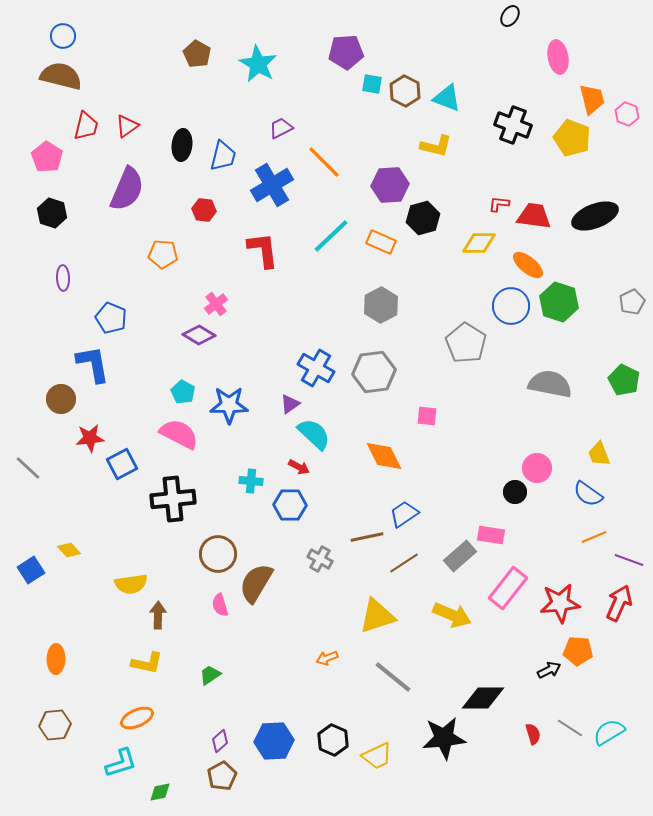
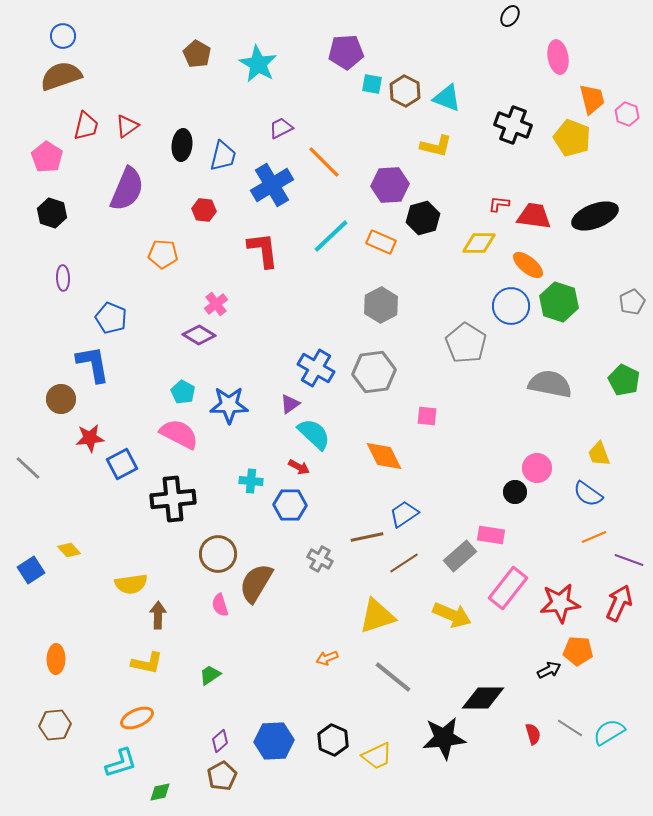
brown semicircle at (61, 76): rotated 33 degrees counterclockwise
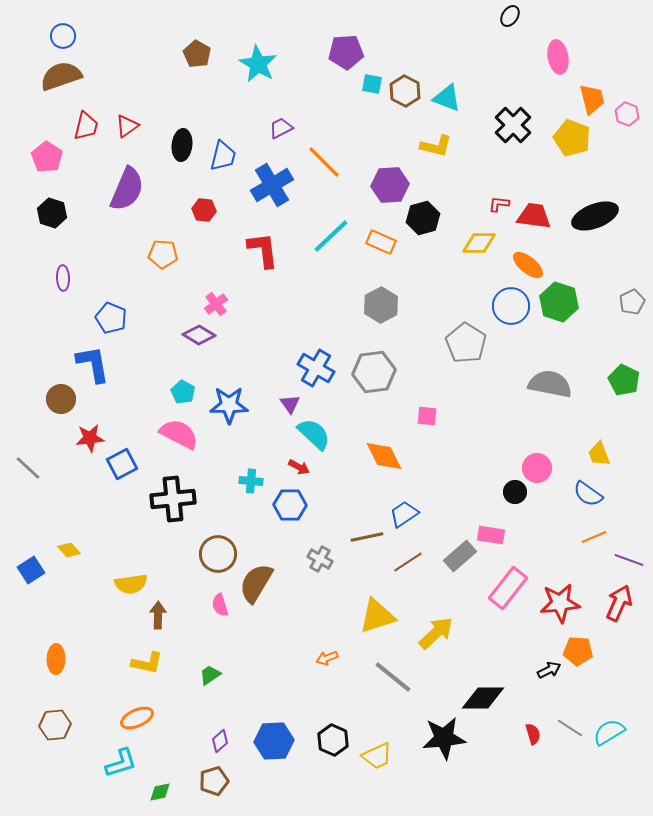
black cross at (513, 125): rotated 24 degrees clockwise
purple triangle at (290, 404): rotated 30 degrees counterclockwise
brown line at (404, 563): moved 4 px right, 1 px up
yellow arrow at (452, 615): moved 16 px left, 18 px down; rotated 66 degrees counterclockwise
brown pentagon at (222, 776): moved 8 px left, 5 px down; rotated 12 degrees clockwise
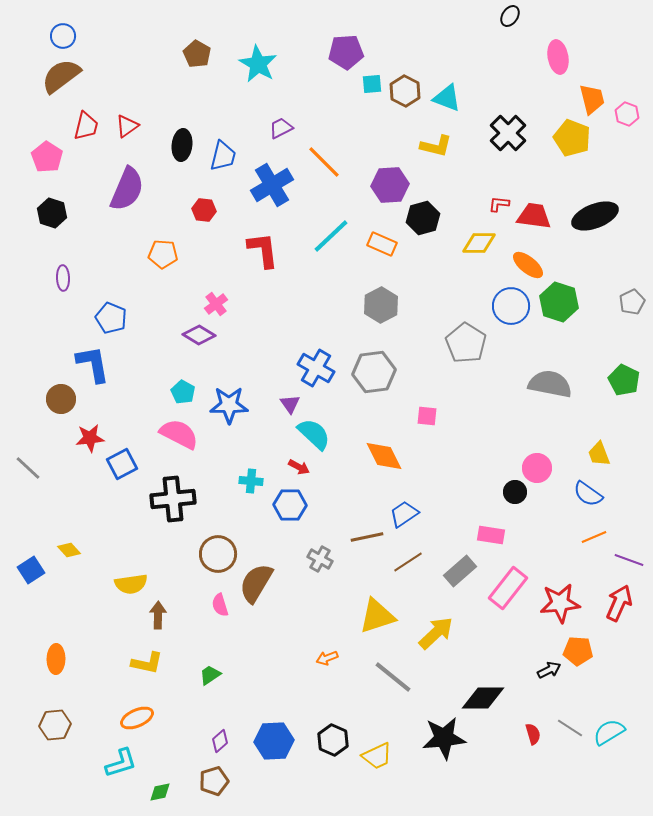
brown semicircle at (61, 76): rotated 18 degrees counterclockwise
cyan square at (372, 84): rotated 15 degrees counterclockwise
black cross at (513, 125): moved 5 px left, 8 px down
orange rectangle at (381, 242): moved 1 px right, 2 px down
gray rectangle at (460, 556): moved 15 px down
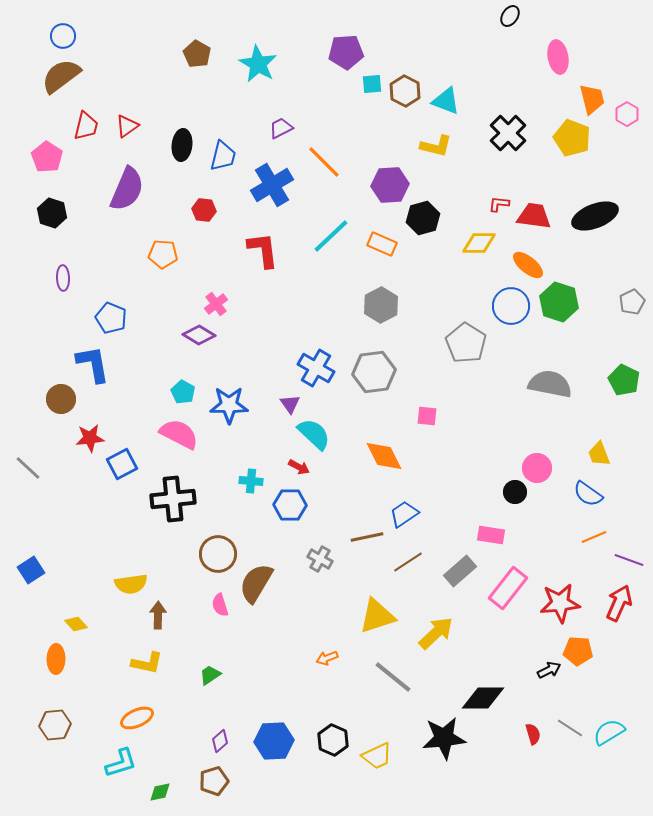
cyan triangle at (447, 98): moved 1 px left, 3 px down
pink hexagon at (627, 114): rotated 10 degrees clockwise
yellow diamond at (69, 550): moved 7 px right, 74 px down
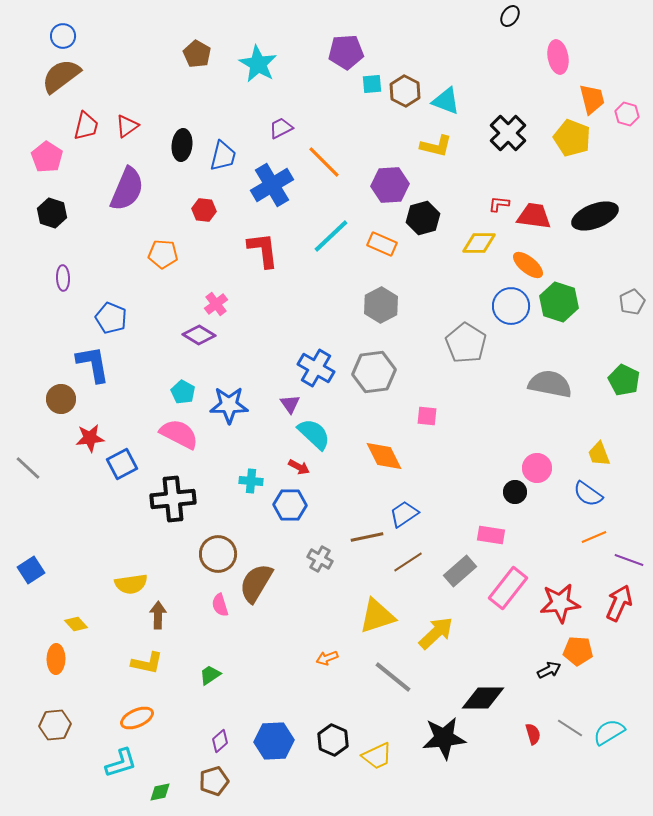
pink hexagon at (627, 114): rotated 15 degrees counterclockwise
